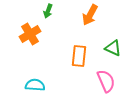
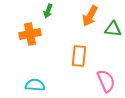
orange arrow: moved 1 px down
orange cross: rotated 20 degrees clockwise
green triangle: moved 19 px up; rotated 18 degrees counterclockwise
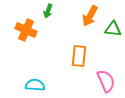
orange cross: moved 4 px left, 4 px up; rotated 35 degrees clockwise
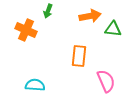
orange arrow: rotated 130 degrees counterclockwise
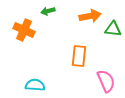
green arrow: rotated 56 degrees clockwise
orange cross: moved 2 px left
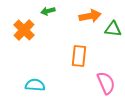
orange cross: rotated 20 degrees clockwise
pink semicircle: moved 2 px down
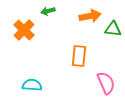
cyan semicircle: moved 3 px left
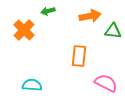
green triangle: moved 2 px down
pink semicircle: rotated 40 degrees counterclockwise
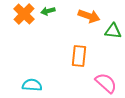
orange arrow: moved 1 px left; rotated 30 degrees clockwise
orange cross: moved 16 px up
pink semicircle: rotated 15 degrees clockwise
